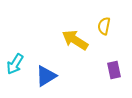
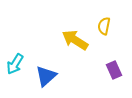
purple rectangle: rotated 12 degrees counterclockwise
blue triangle: rotated 10 degrees counterclockwise
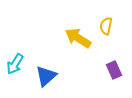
yellow semicircle: moved 2 px right
yellow arrow: moved 3 px right, 2 px up
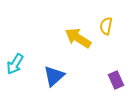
purple rectangle: moved 2 px right, 10 px down
blue triangle: moved 8 px right
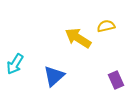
yellow semicircle: rotated 66 degrees clockwise
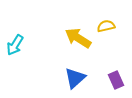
cyan arrow: moved 19 px up
blue triangle: moved 21 px right, 2 px down
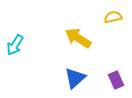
yellow semicircle: moved 7 px right, 9 px up
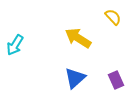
yellow semicircle: rotated 60 degrees clockwise
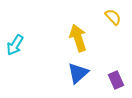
yellow arrow: rotated 40 degrees clockwise
blue triangle: moved 3 px right, 5 px up
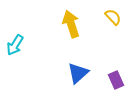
yellow arrow: moved 7 px left, 14 px up
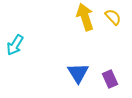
yellow arrow: moved 14 px right, 7 px up
blue triangle: rotated 20 degrees counterclockwise
purple rectangle: moved 6 px left, 1 px up
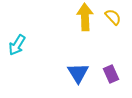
yellow arrow: rotated 16 degrees clockwise
cyan arrow: moved 2 px right
purple rectangle: moved 1 px right, 5 px up
